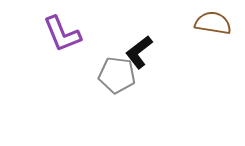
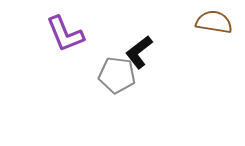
brown semicircle: moved 1 px right, 1 px up
purple L-shape: moved 3 px right
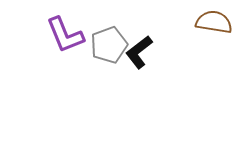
purple L-shape: moved 1 px down
gray pentagon: moved 8 px left, 30 px up; rotated 27 degrees counterclockwise
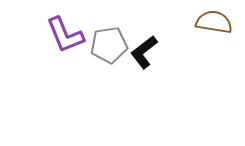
gray pentagon: rotated 12 degrees clockwise
black L-shape: moved 5 px right
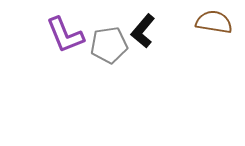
black L-shape: moved 1 px left, 21 px up; rotated 12 degrees counterclockwise
